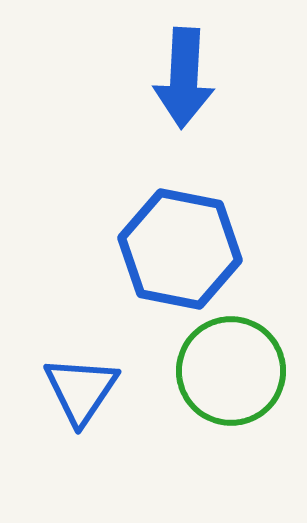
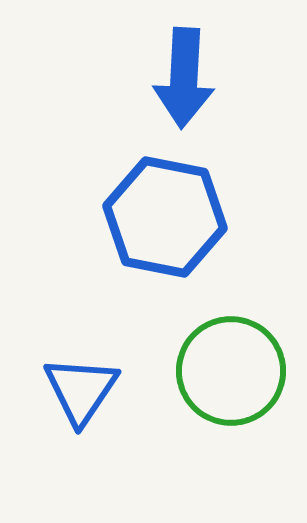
blue hexagon: moved 15 px left, 32 px up
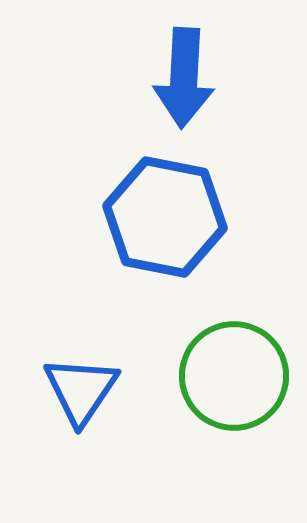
green circle: moved 3 px right, 5 px down
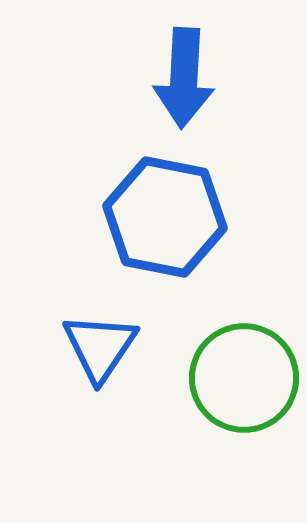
green circle: moved 10 px right, 2 px down
blue triangle: moved 19 px right, 43 px up
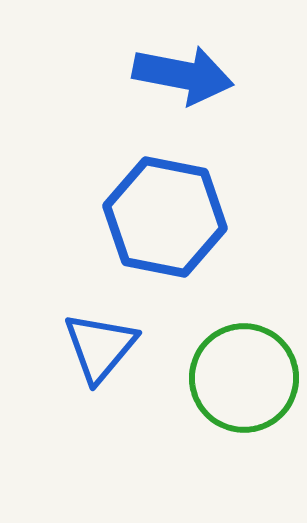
blue arrow: moved 1 px left, 3 px up; rotated 82 degrees counterclockwise
blue triangle: rotated 6 degrees clockwise
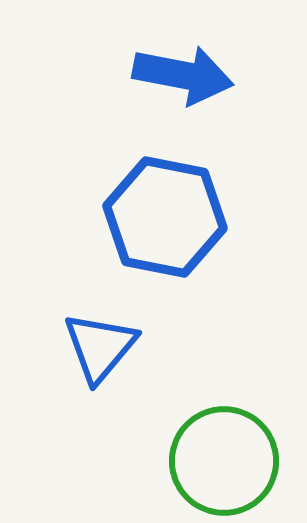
green circle: moved 20 px left, 83 px down
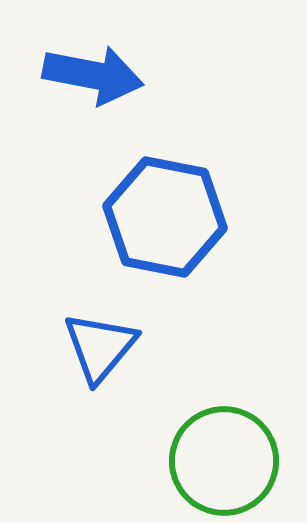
blue arrow: moved 90 px left
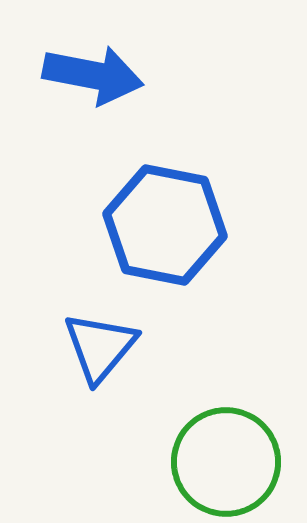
blue hexagon: moved 8 px down
green circle: moved 2 px right, 1 px down
